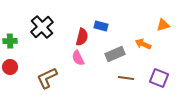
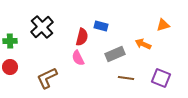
purple square: moved 2 px right
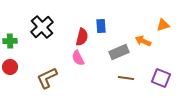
blue rectangle: rotated 72 degrees clockwise
orange arrow: moved 3 px up
gray rectangle: moved 4 px right, 2 px up
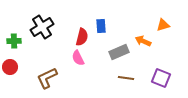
black cross: rotated 10 degrees clockwise
green cross: moved 4 px right
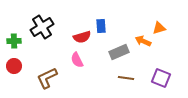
orange triangle: moved 4 px left, 3 px down
red semicircle: rotated 60 degrees clockwise
pink semicircle: moved 1 px left, 2 px down
red circle: moved 4 px right, 1 px up
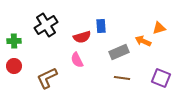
black cross: moved 4 px right, 2 px up
brown line: moved 4 px left
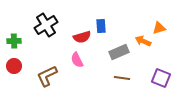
brown L-shape: moved 2 px up
